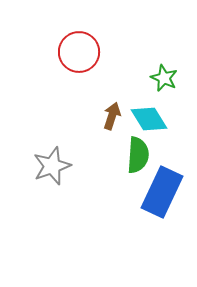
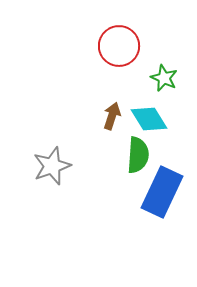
red circle: moved 40 px right, 6 px up
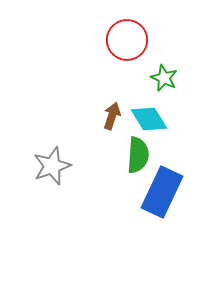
red circle: moved 8 px right, 6 px up
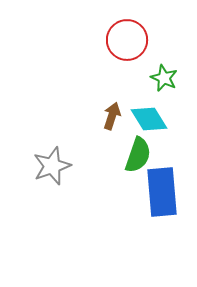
green semicircle: rotated 15 degrees clockwise
blue rectangle: rotated 30 degrees counterclockwise
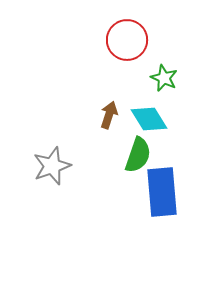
brown arrow: moved 3 px left, 1 px up
